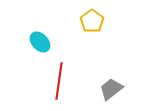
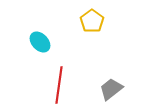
red line: moved 4 px down
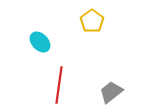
gray trapezoid: moved 3 px down
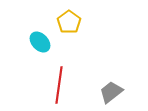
yellow pentagon: moved 23 px left, 1 px down
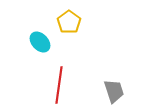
gray trapezoid: moved 3 px right, 1 px up; rotated 110 degrees clockwise
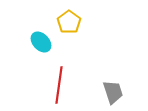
cyan ellipse: moved 1 px right
gray trapezoid: moved 1 px left, 1 px down
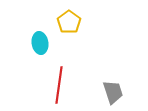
cyan ellipse: moved 1 px left, 1 px down; rotated 35 degrees clockwise
